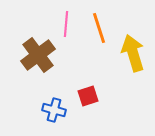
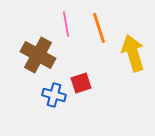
pink line: rotated 15 degrees counterclockwise
brown cross: rotated 24 degrees counterclockwise
red square: moved 7 px left, 13 px up
blue cross: moved 15 px up
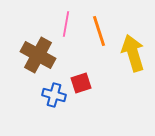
pink line: rotated 20 degrees clockwise
orange line: moved 3 px down
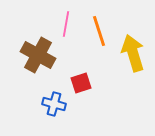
blue cross: moved 9 px down
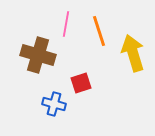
brown cross: rotated 12 degrees counterclockwise
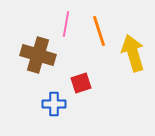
blue cross: rotated 15 degrees counterclockwise
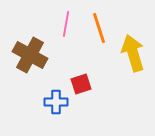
orange line: moved 3 px up
brown cross: moved 8 px left; rotated 12 degrees clockwise
red square: moved 1 px down
blue cross: moved 2 px right, 2 px up
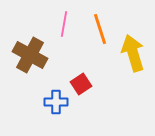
pink line: moved 2 px left
orange line: moved 1 px right, 1 px down
red square: rotated 15 degrees counterclockwise
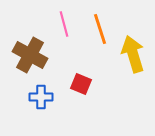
pink line: rotated 25 degrees counterclockwise
yellow arrow: moved 1 px down
red square: rotated 35 degrees counterclockwise
blue cross: moved 15 px left, 5 px up
